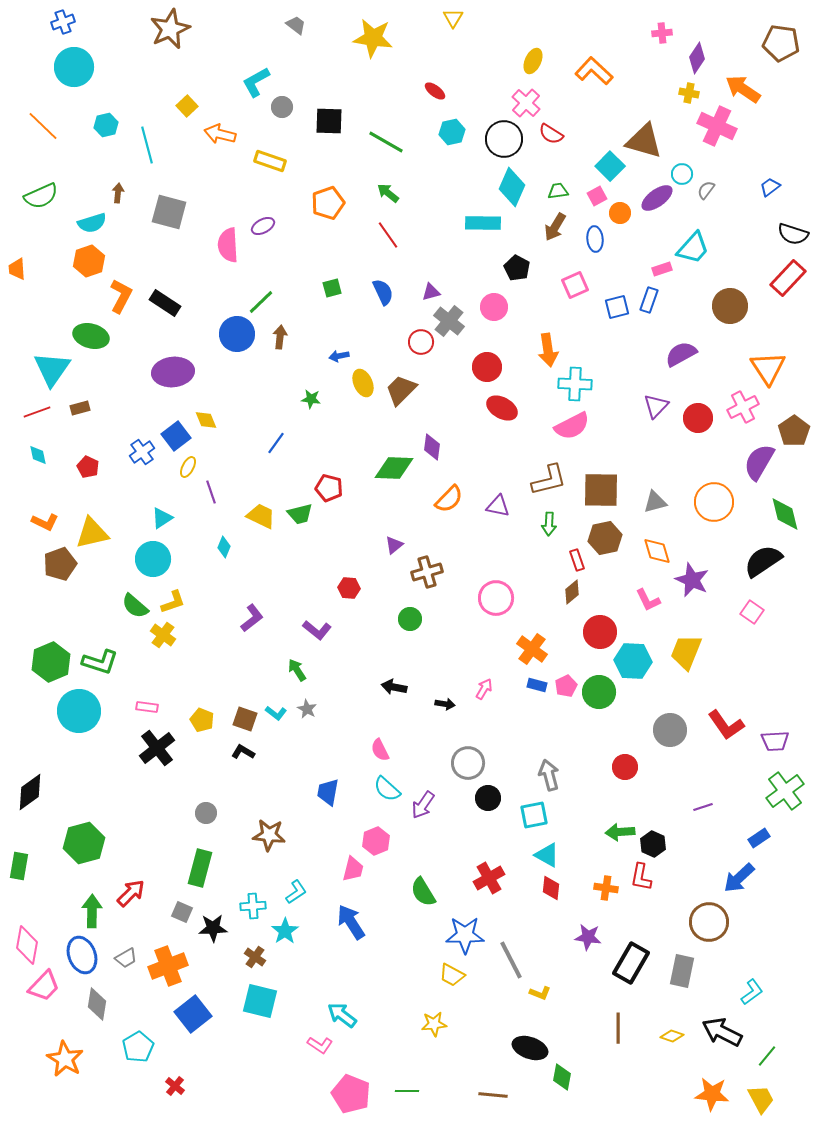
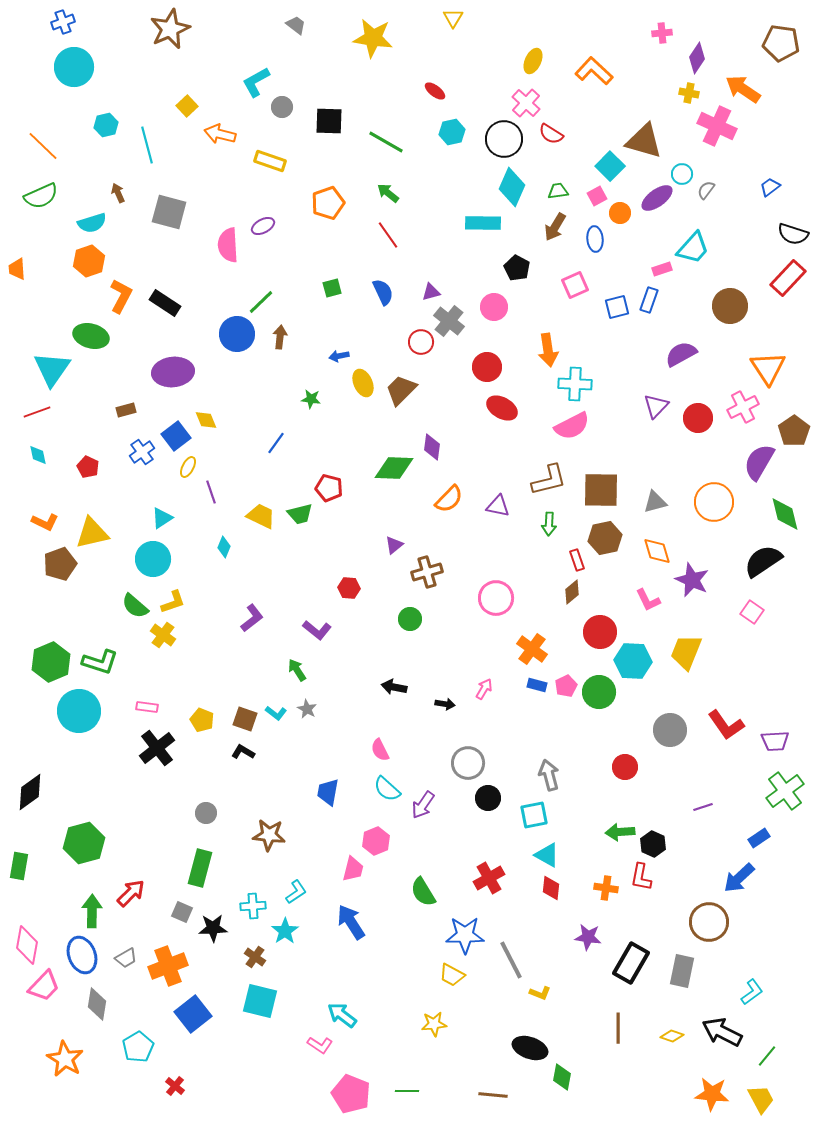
orange line at (43, 126): moved 20 px down
brown arrow at (118, 193): rotated 30 degrees counterclockwise
brown rectangle at (80, 408): moved 46 px right, 2 px down
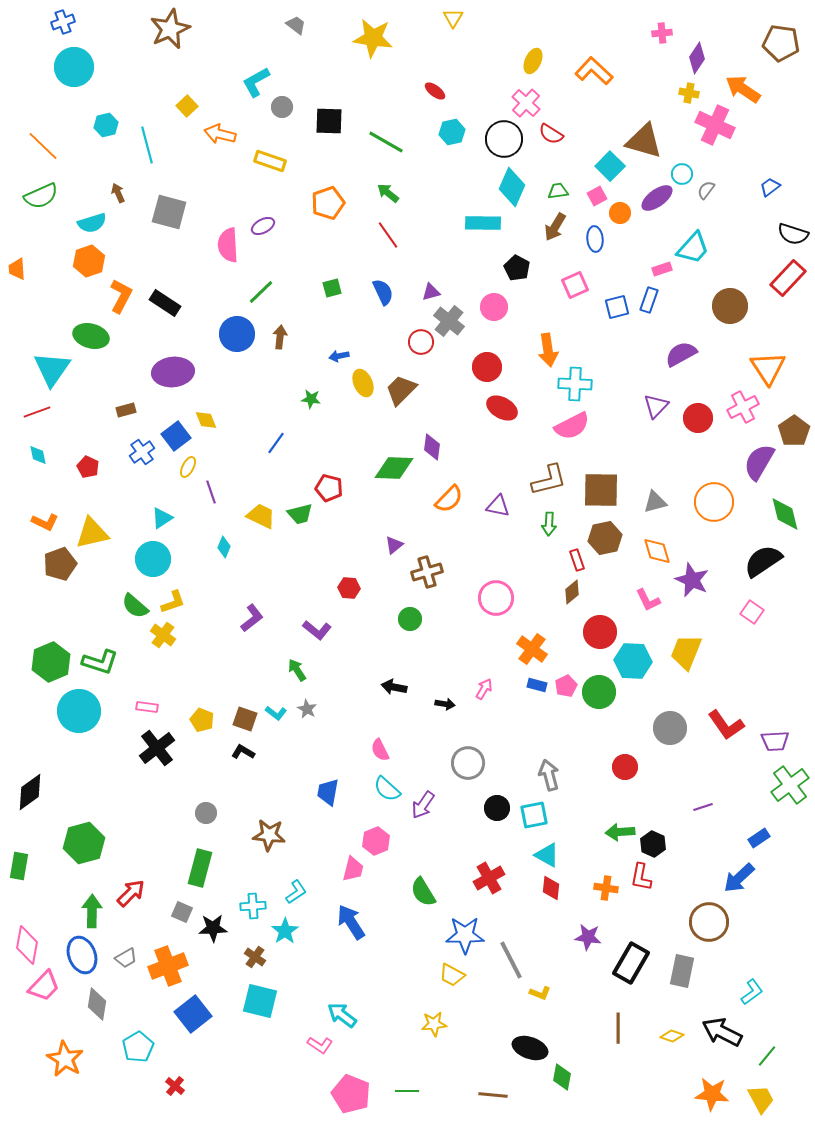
pink cross at (717, 126): moved 2 px left, 1 px up
green line at (261, 302): moved 10 px up
gray circle at (670, 730): moved 2 px up
green cross at (785, 791): moved 5 px right, 6 px up
black circle at (488, 798): moved 9 px right, 10 px down
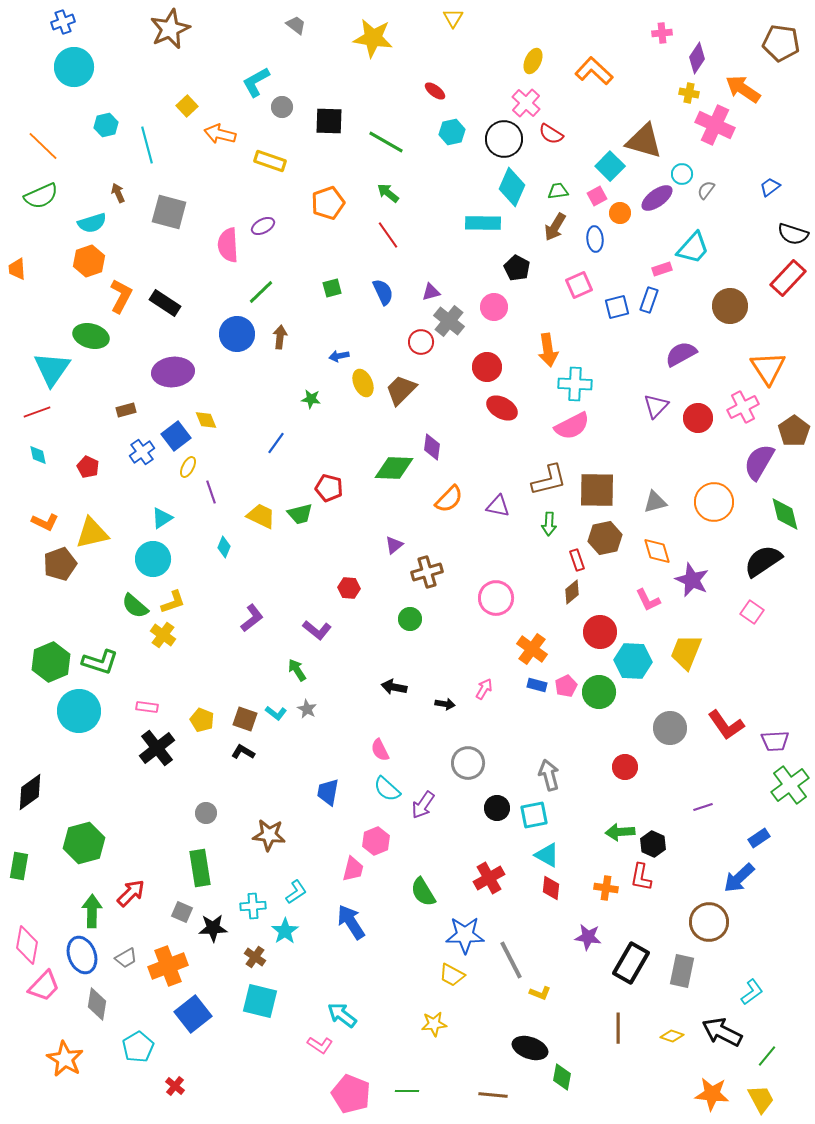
pink square at (575, 285): moved 4 px right
brown square at (601, 490): moved 4 px left
green rectangle at (200, 868): rotated 24 degrees counterclockwise
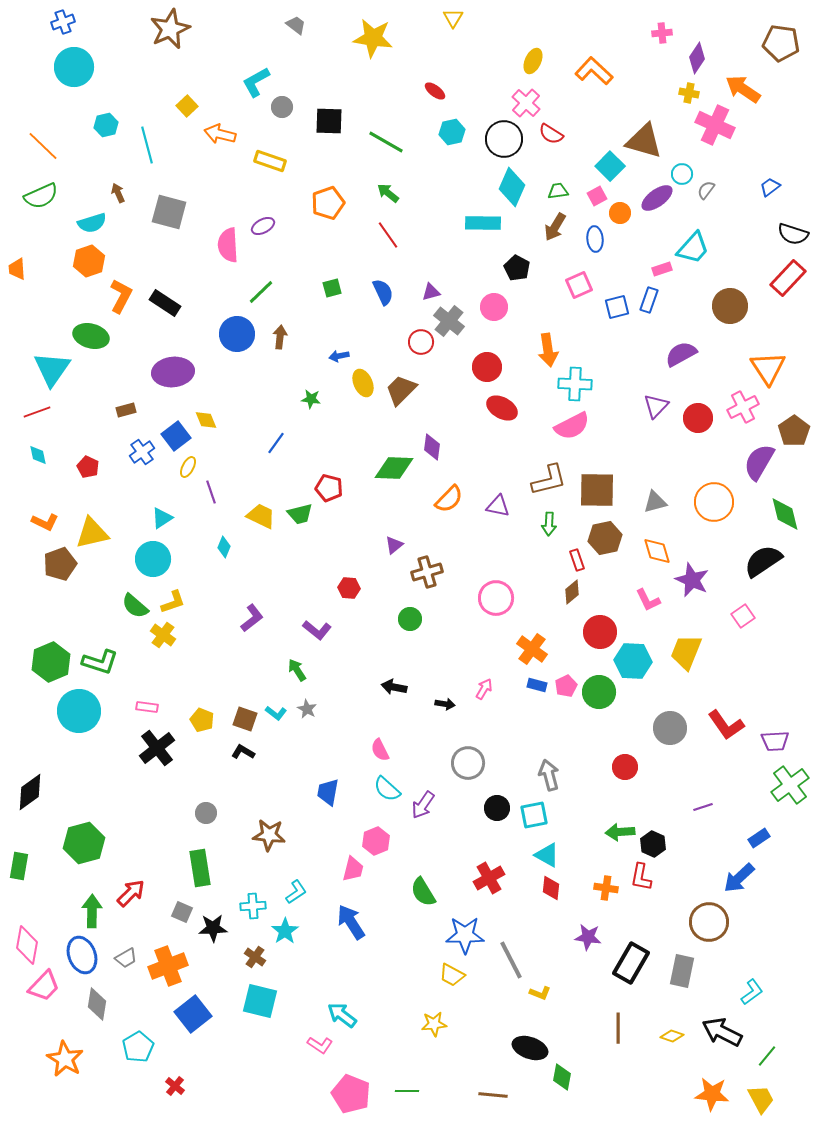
pink square at (752, 612): moved 9 px left, 4 px down; rotated 20 degrees clockwise
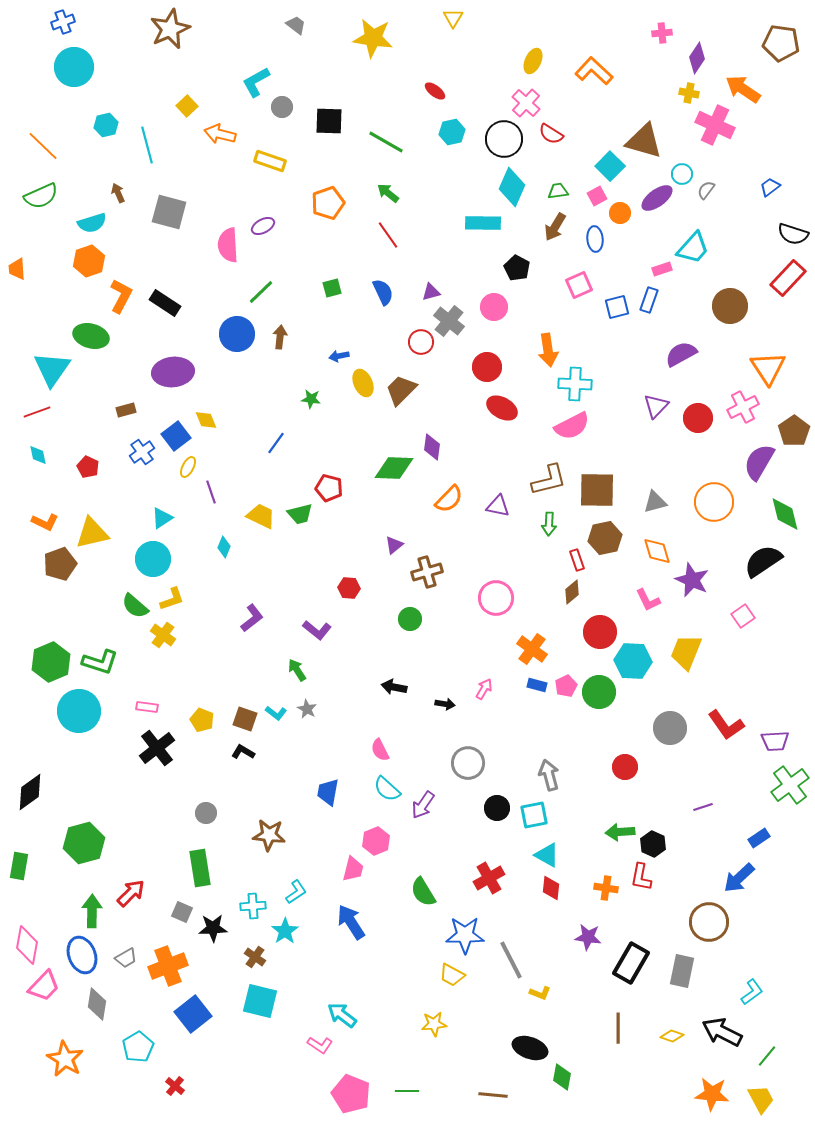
yellow L-shape at (173, 602): moved 1 px left, 3 px up
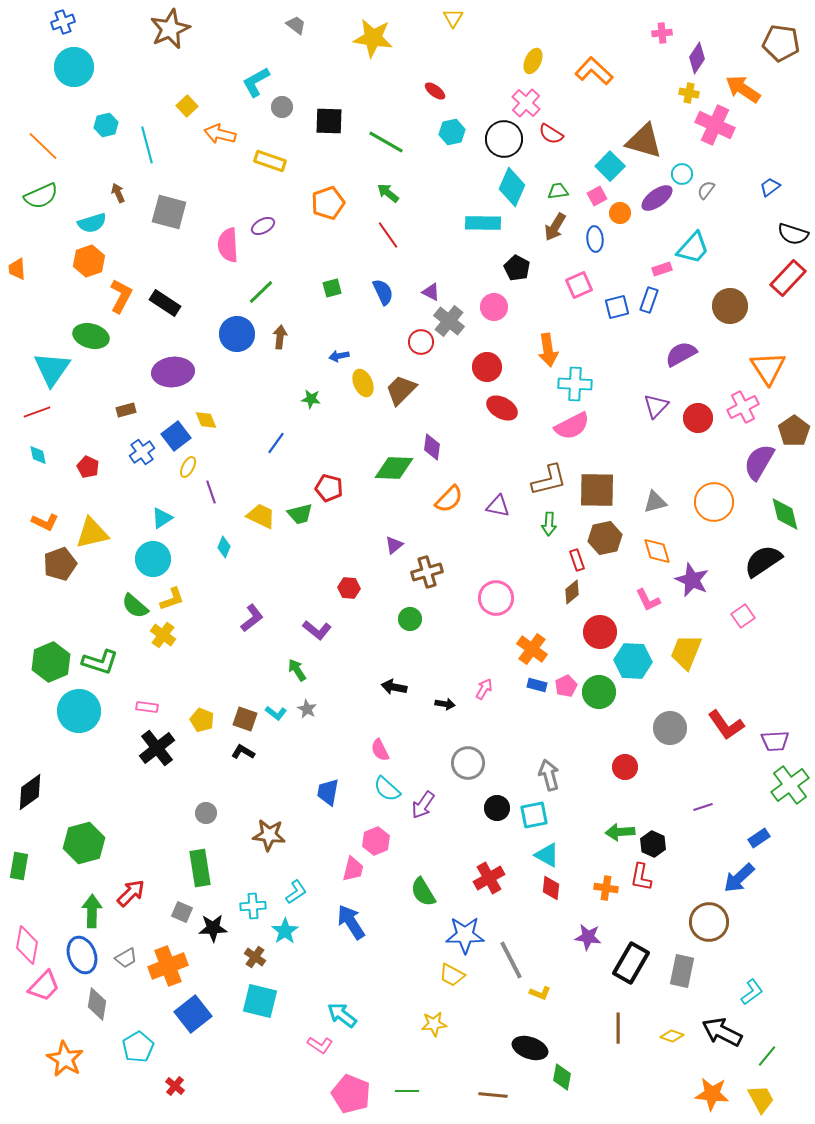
purple triangle at (431, 292): rotated 42 degrees clockwise
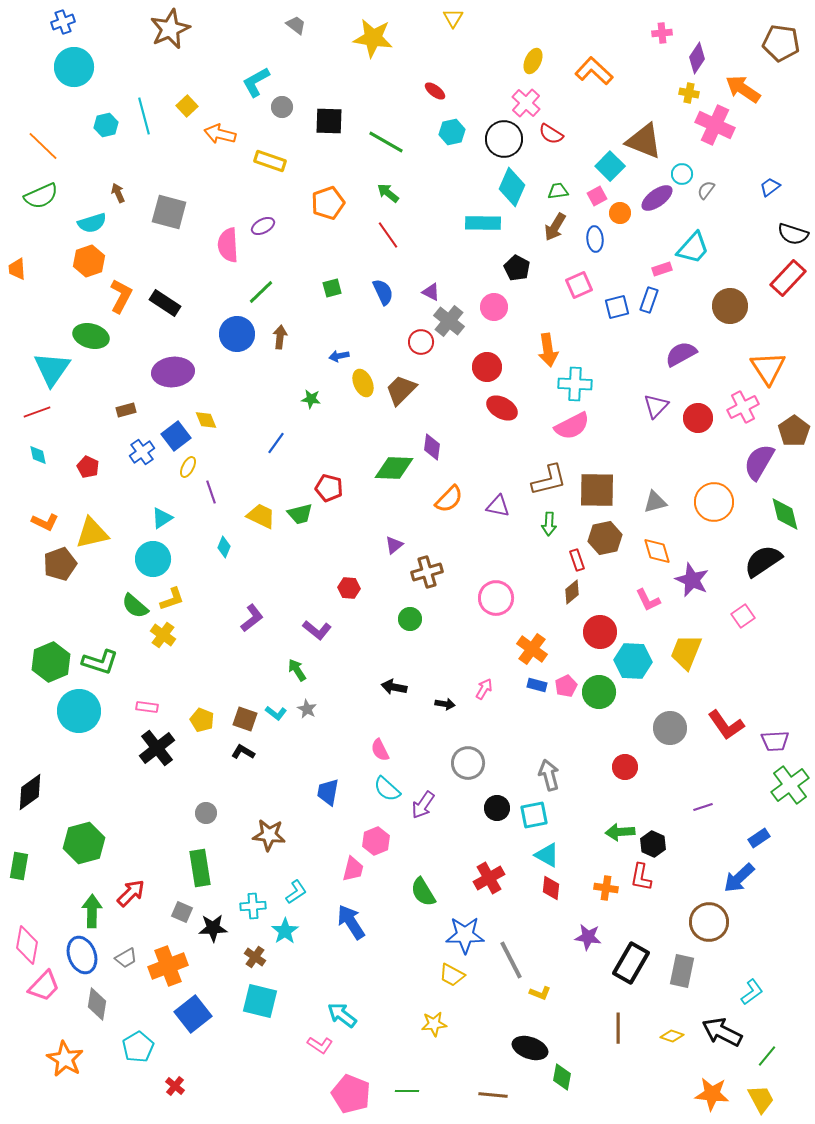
brown triangle at (644, 141): rotated 6 degrees clockwise
cyan line at (147, 145): moved 3 px left, 29 px up
